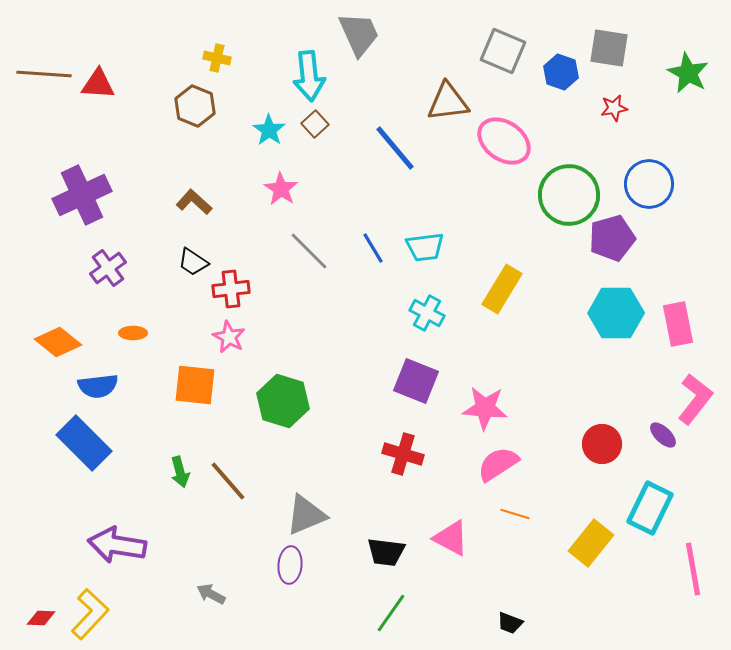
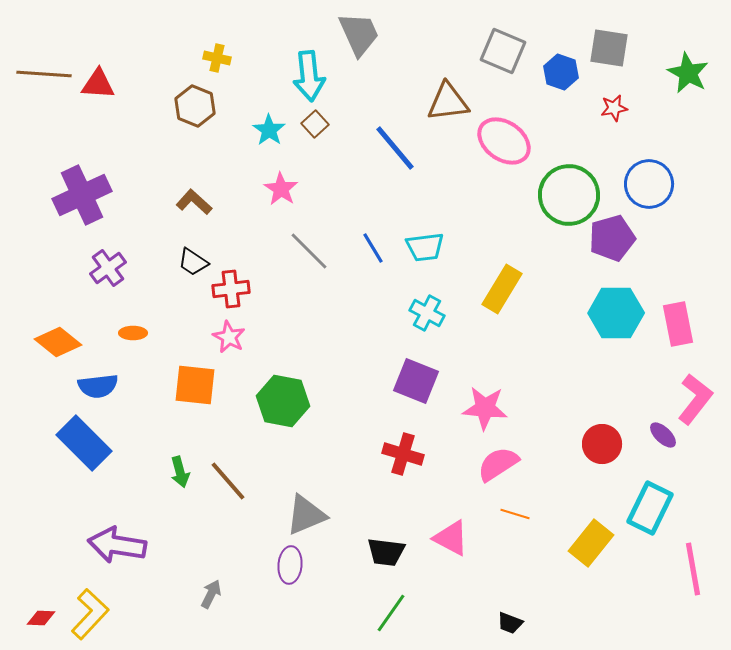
green hexagon at (283, 401): rotated 6 degrees counterclockwise
gray arrow at (211, 594): rotated 88 degrees clockwise
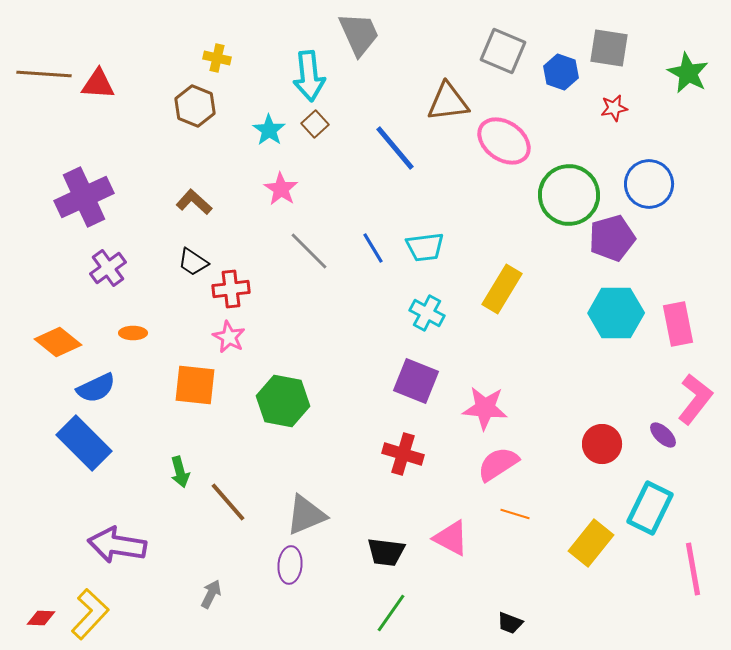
purple cross at (82, 195): moved 2 px right, 2 px down
blue semicircle at (98, 386): moved 2 px left, 2 px down; rotated 18 degrees counterclockwise
brown line at (228, 481): moved 21 px down
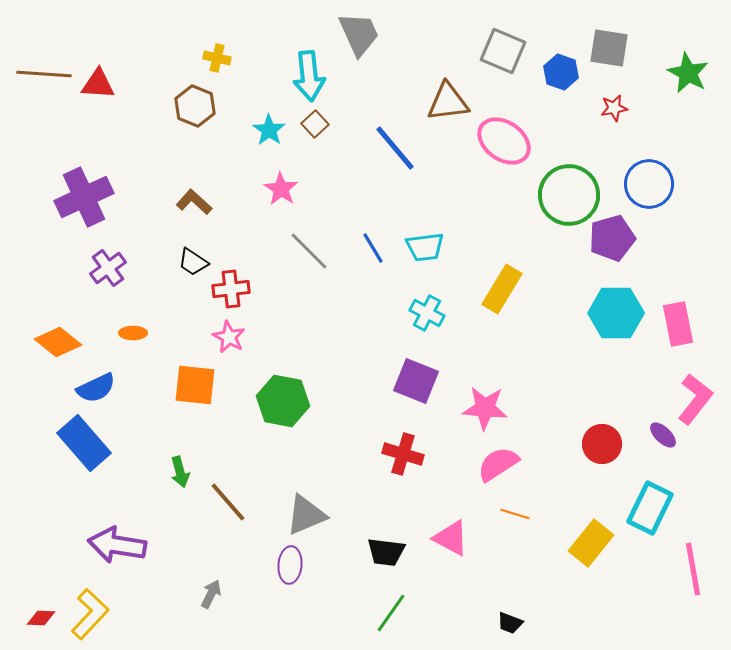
blue rectangle at (84, 443): rotated 4 degrees clockwise
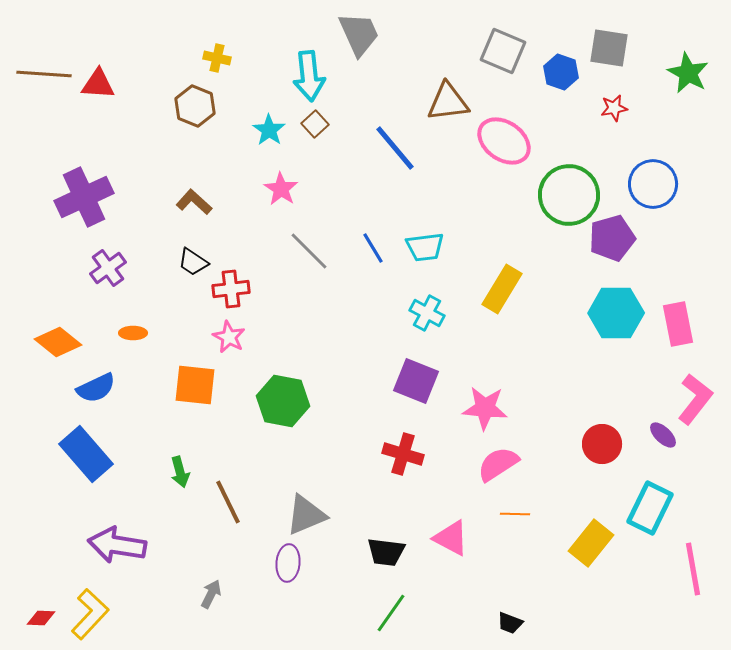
blue circle at (649, 184): moved 4 px right
blue rectangle at (84, 443): moved 2 px right, 11 px down
brown line at (228, 502): rotated 15 degrees clockwise
orange line at (515, 514): rotated 16 degrees counterclockwise
purple ellipse at (290, 565): moved 2 px left, 2 px up
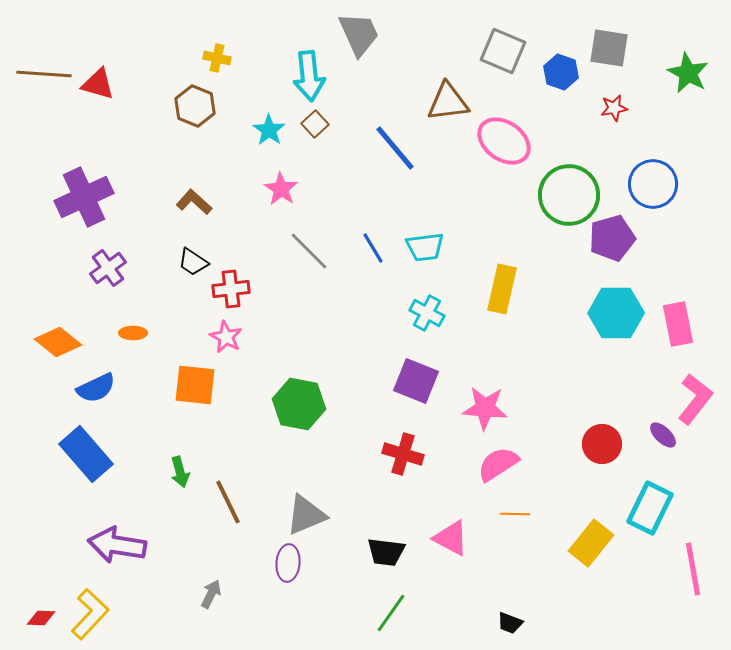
red triangle at (98, 84): rotated 12 degrees clockwise
yellow rectangle at (502, 289): rotated 18 degrees counterclockwise
pink star at (229, 337): moved 3 px left
green hexagon at (283, 401): moved 16 px right, 3 px down
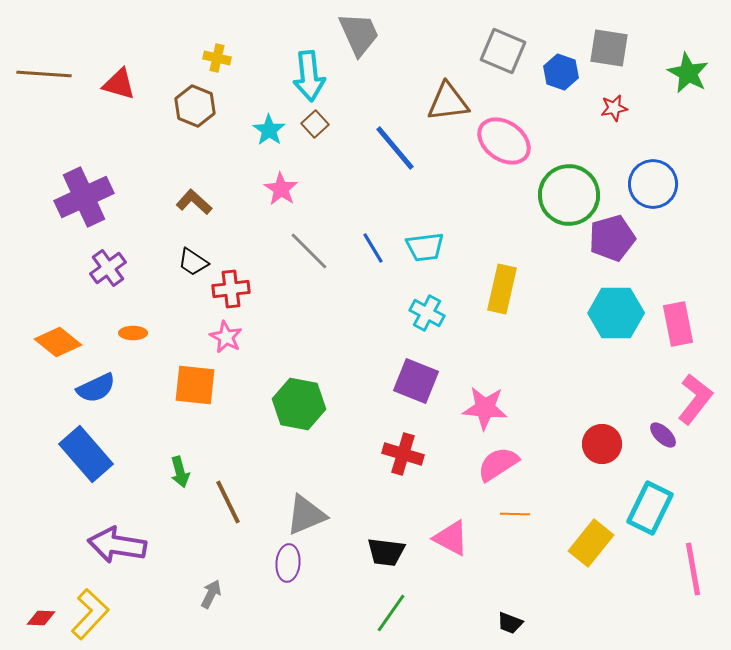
red triangle at (98, 84): moved 21 px right
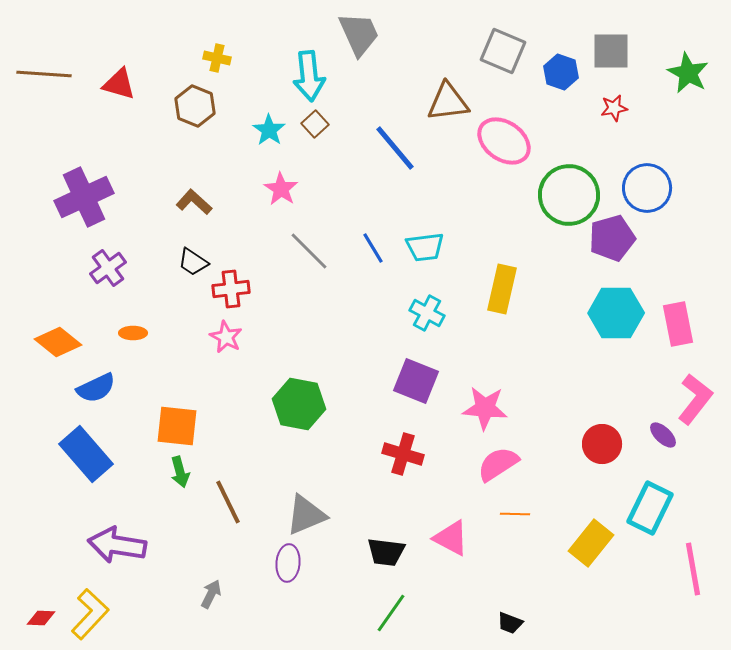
gray square at (609, 48): moved 2 px right, 3 px down; rotated 9 degrees counterclockwise
blue circle at (653, 184): moved 6 px left, 4 px down
orange square at (195, 385): moved 18 px left, 41 px down
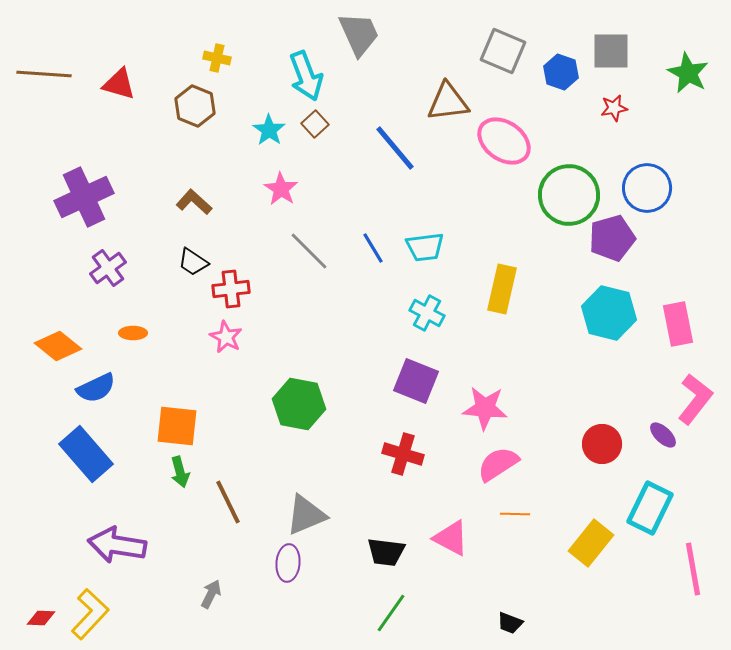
cyan arrow at (309, 76): moved 3 px left; rotated 15 degrees counterclockwise
cyan hexagon at (616, 313): moved 7 px left; rotated 14 degrees clockwise
orange diamond at (58, 342): moved 4 px down
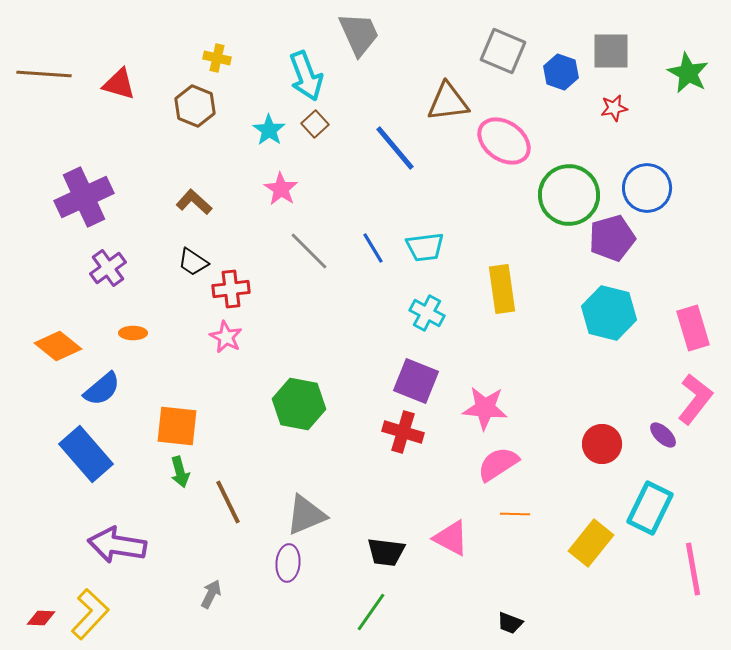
yellow rectangle at (502, 289): rotated 21 degrees counterclockwise
pink rectangle at (678, 324): moved 15 px right, 4 px down; rotated 6 degrees counterclockwise
blue semicircle at (96, 388): moved 6 px right, 1 px down; rotated 15 degrees counterclockwise
red cross at (403, 454): moved 22 px up
green line at (391, 613): moved 20 px left, 1 px up
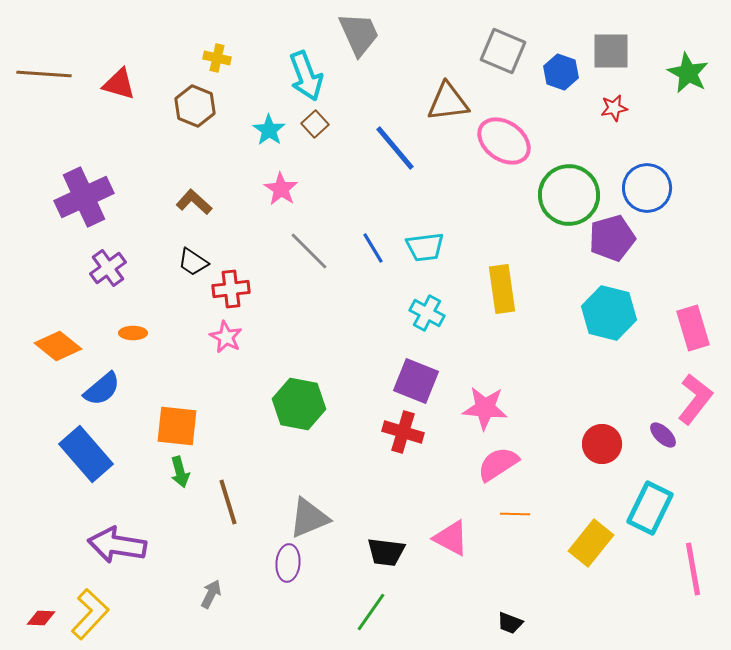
brown line at (228, 502): rotated 9 degrees clockwise
gray triangle at (306, 515): moved 3 px right, 3 px down
